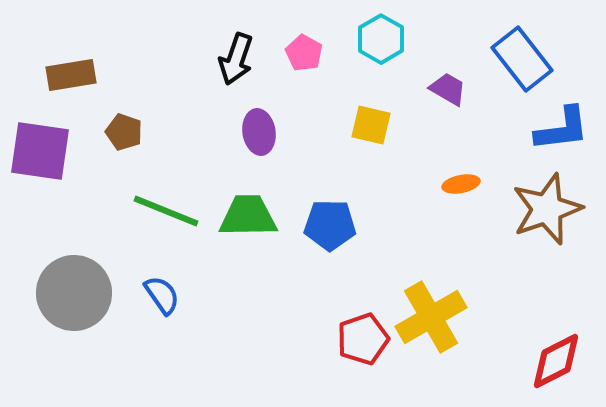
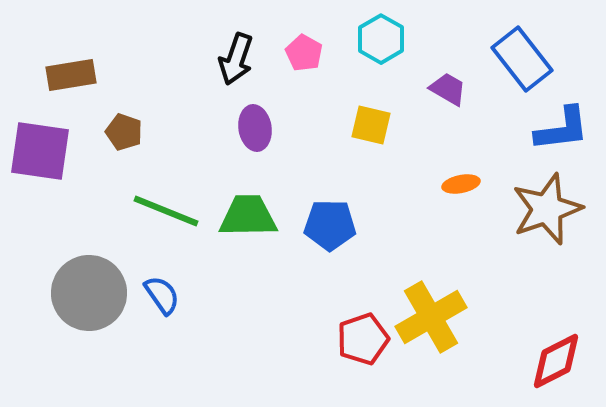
purple ellipse: moved 4 px left, 4 px up
gray circle: moved 15 px right
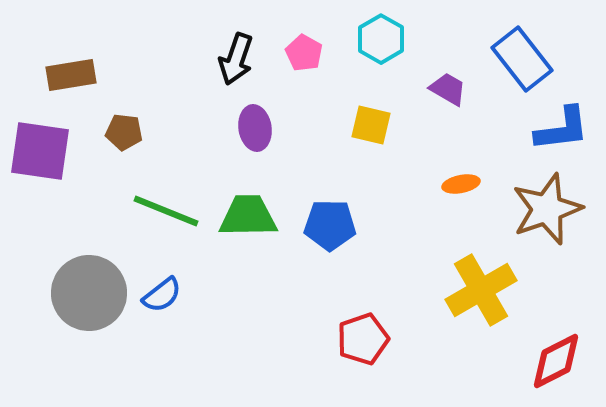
brown pentagon: rotated 12 degrees counterclockwise
blue semicircle: rotated 87 degrees clockwise
yellow cross: moved 50 px right, 27 px up
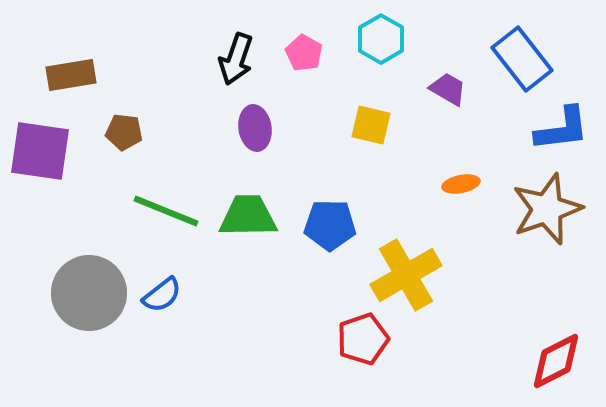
yellow cross: moved 75 px left, 15 px up
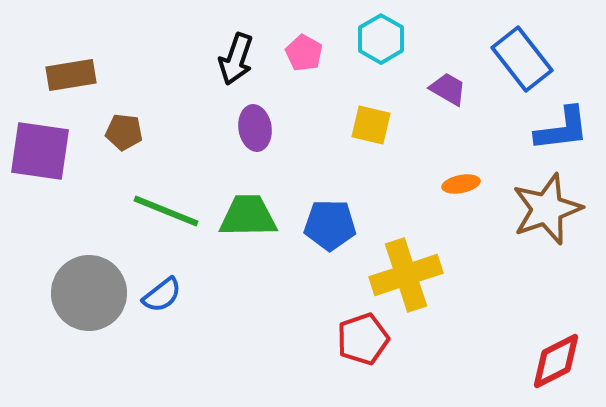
yellow cross: rotated 12 degrees clockwise
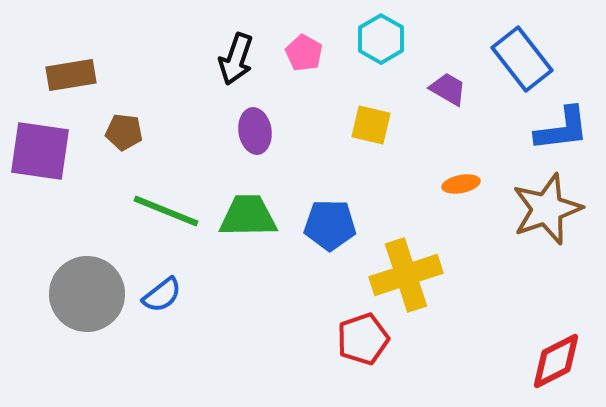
purple ellipse: moved 3 px down
gray circle: moved 2 px left, 1 px down
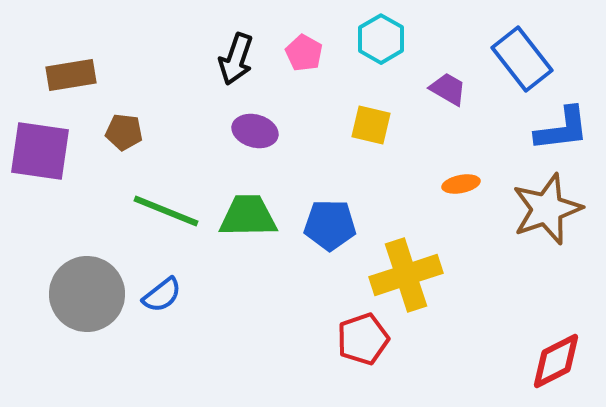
purple ellipse: rotated 66 degrees counterclockwise
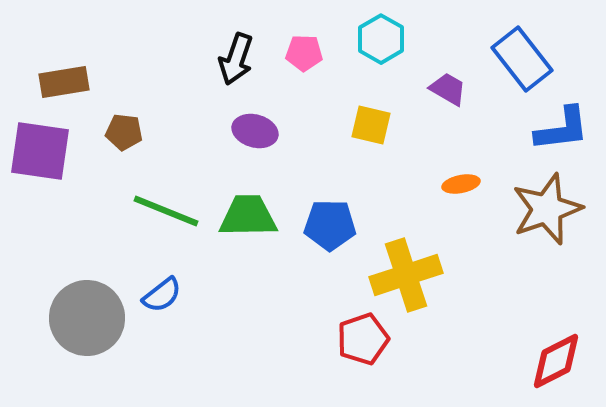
pink pentagon: rotated 27 degrees counterclockwise
brown rectangle: moved 7 px left, 7 px down
gray circle: moved 24 px down
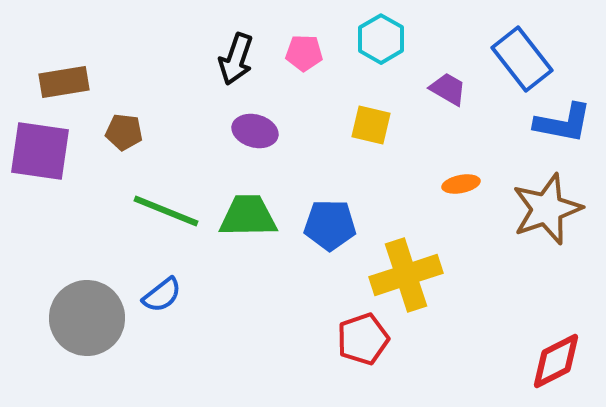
blue L-shape: moved 1 px right, 6 px up; rotated 18 degrees clockwise
